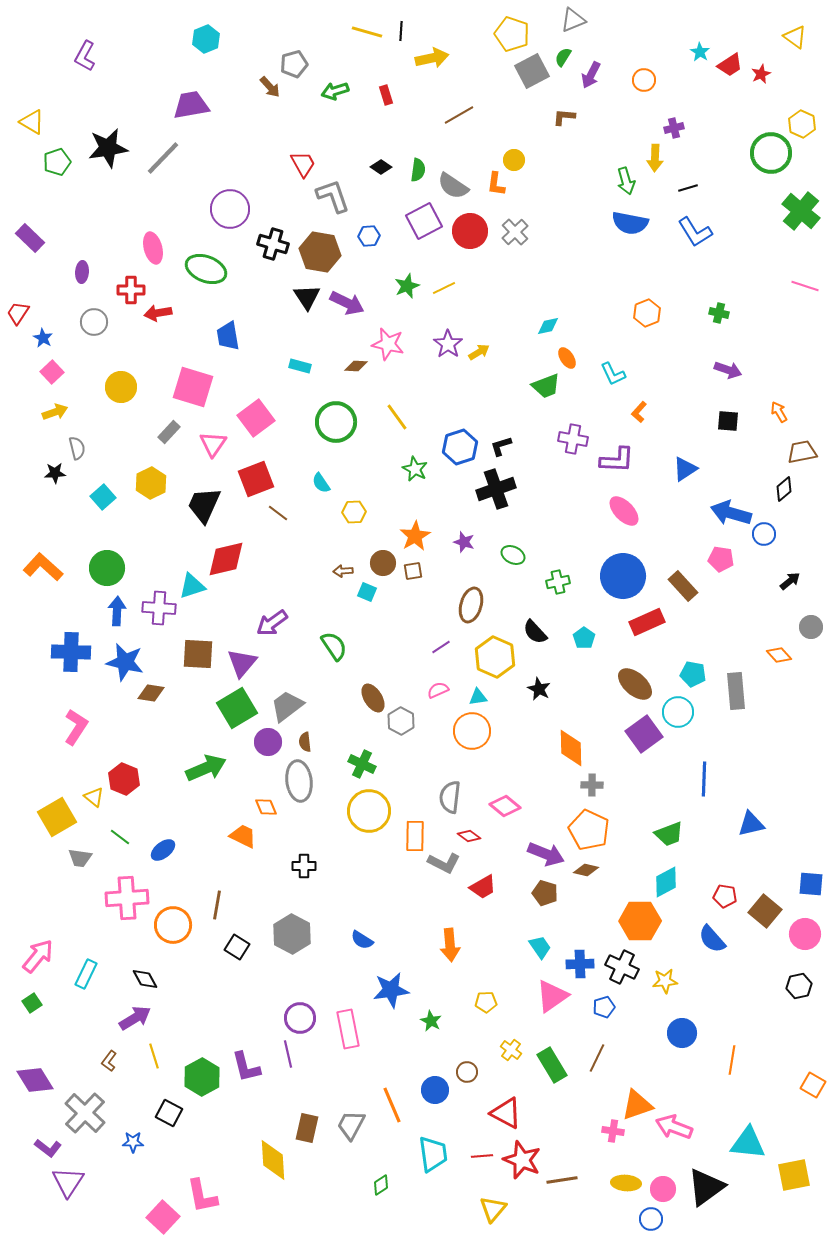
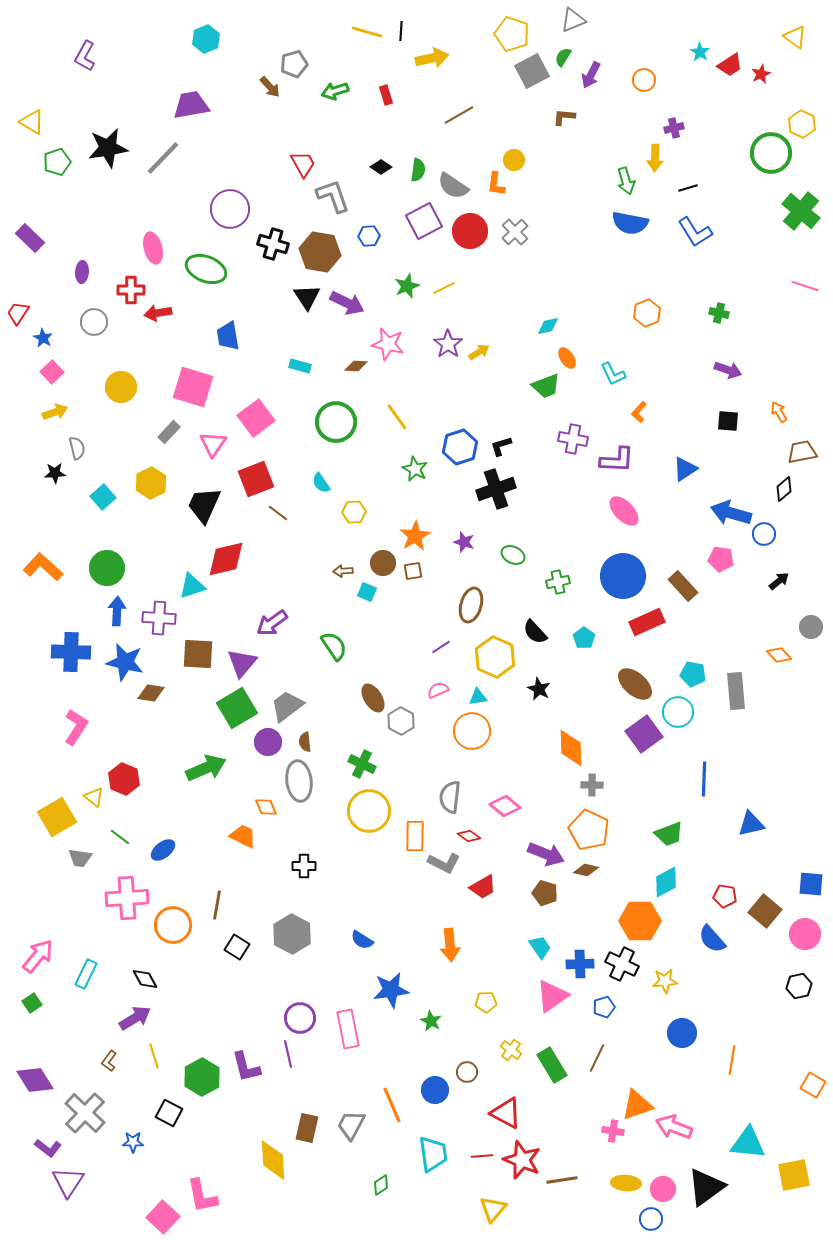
black arrow at (790, 581): moved 11 px left
purple cross at (159, 608): moved 10 px down
black cross at (622, 967): moved 3 px up
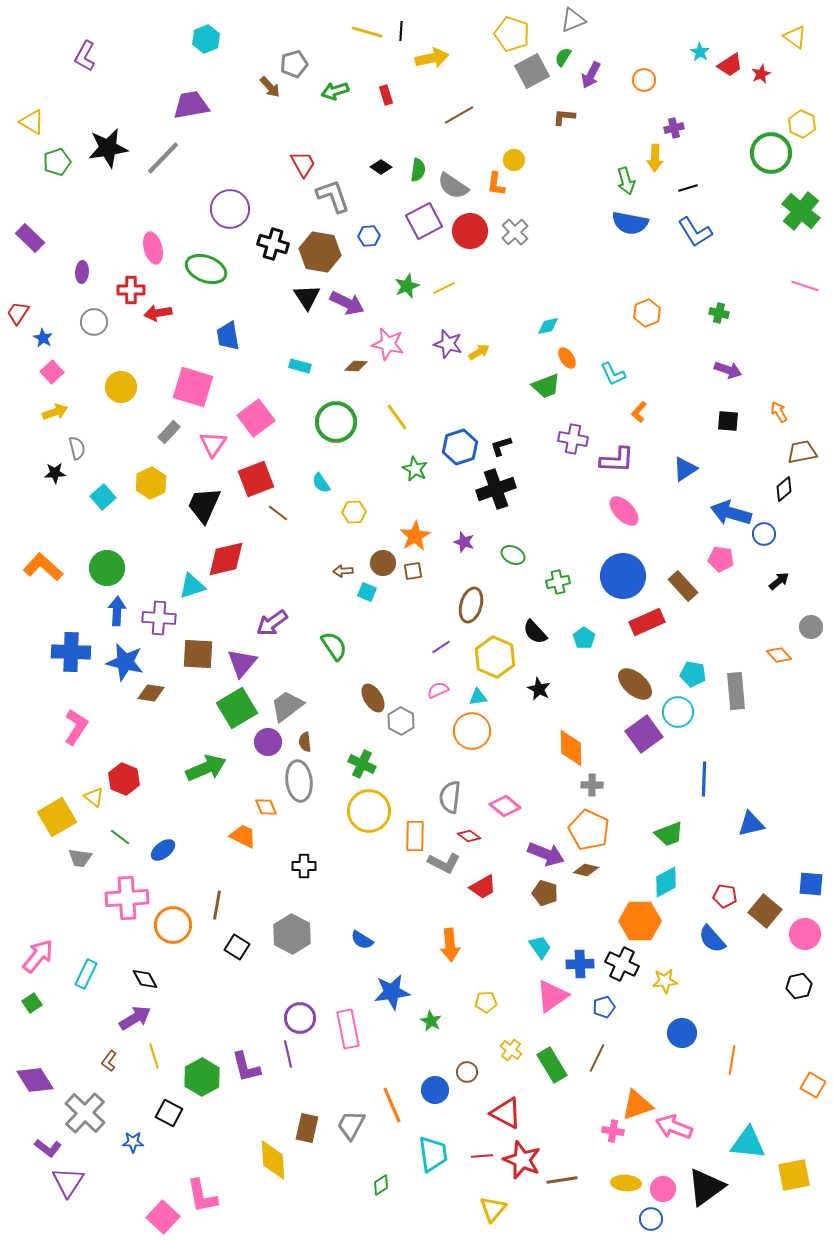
purple star at (448, 344): rotated 20 degrees counterclockwise
blue star at (391, 990): moved 1 px right, 2 px down
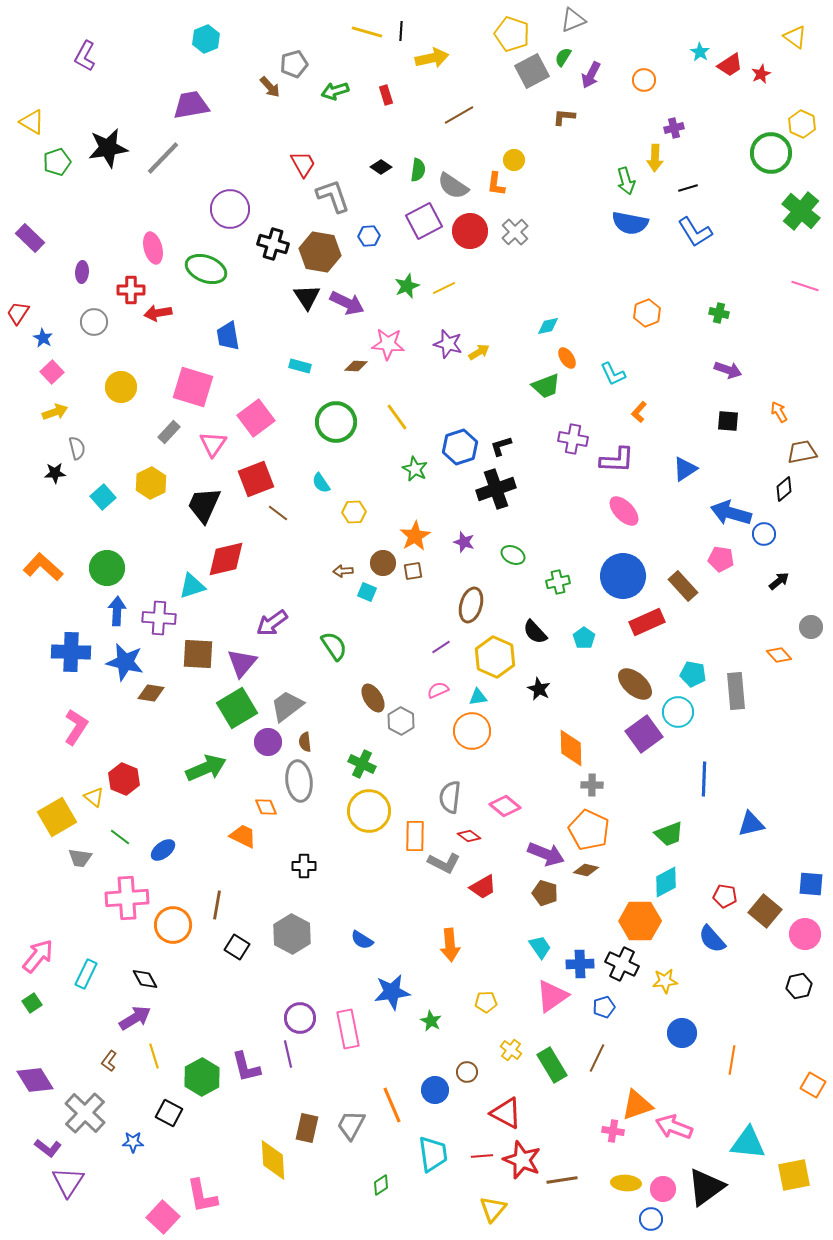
pink star at (388, 344): rotated 8 degrees counterclockwise
